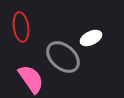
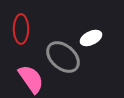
red ellipse: moved 2 px down; rotated 8 degrees clockwise
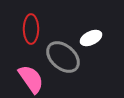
red ellipse: moved 10 px right
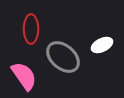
white ellipse: moved 11 px right, 7 px down
pink semicircle: moved 7 px left, 3 px up
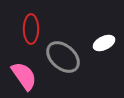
white ellipse: moved 2 px right, 2 px up
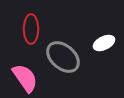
pink semicircle: moved 1 px right, 2 px down
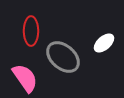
red ellipse: moved 2 px down
white ellipse: rotated 15 degrees counterclockwise
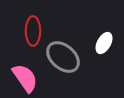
red ellipse: moved 2 px right
white ellipse: rotated 20 degrees counterclockwise
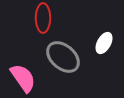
red ellipse: moved 10 px right, 13 px up
pink semicircle: moved 2 px left
